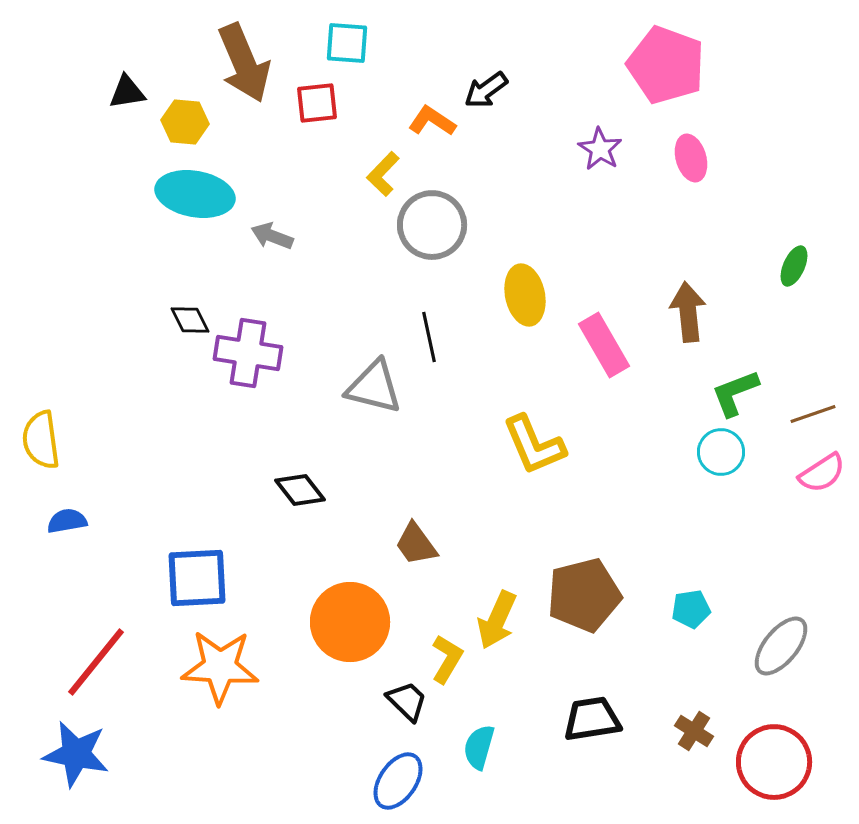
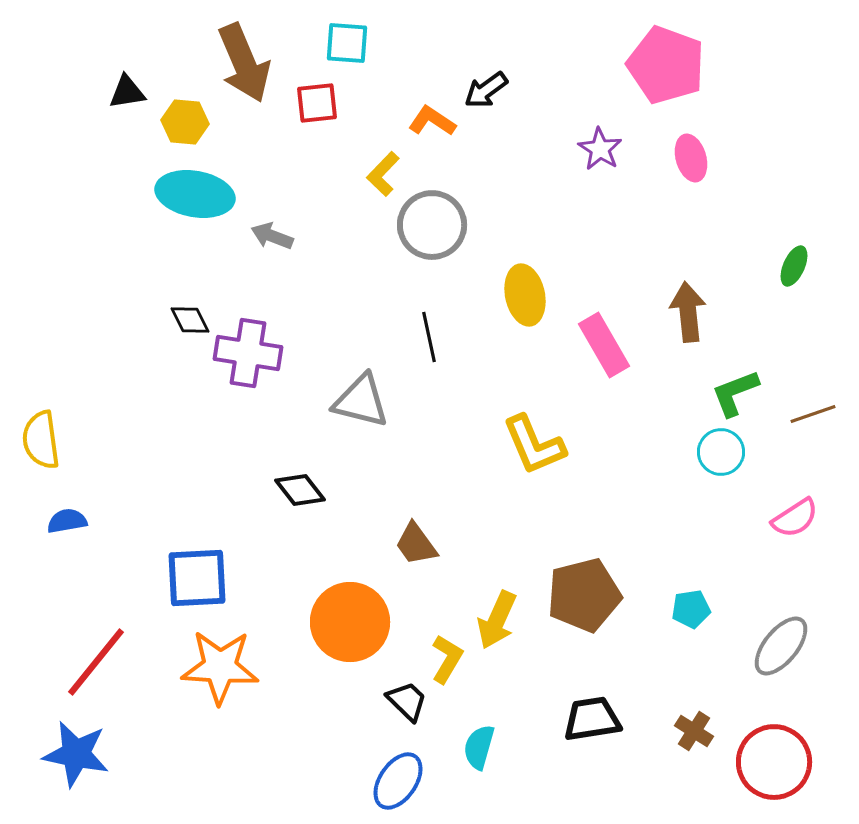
gray triangle at (374, 387): moved 13 px left, 14 px down
pink semicircle at (822, 473): moved 27 px left, 45 px down
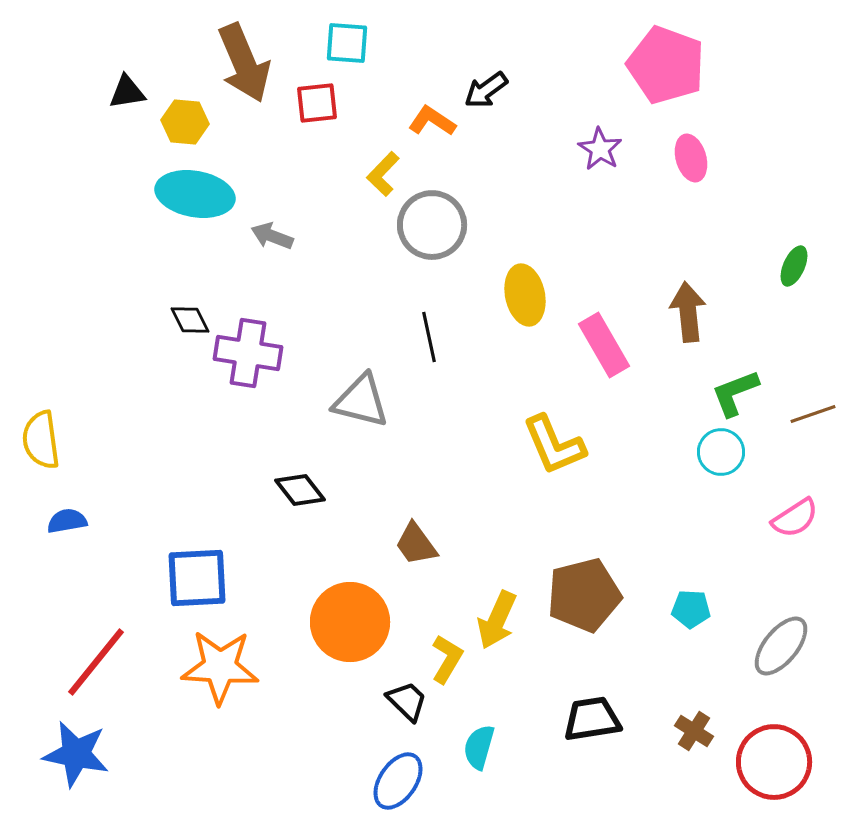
yellow L-shape at (534, 445): moved 20 px right
cyan pentagon at (691, 609): rotated 12 degrees clockwise
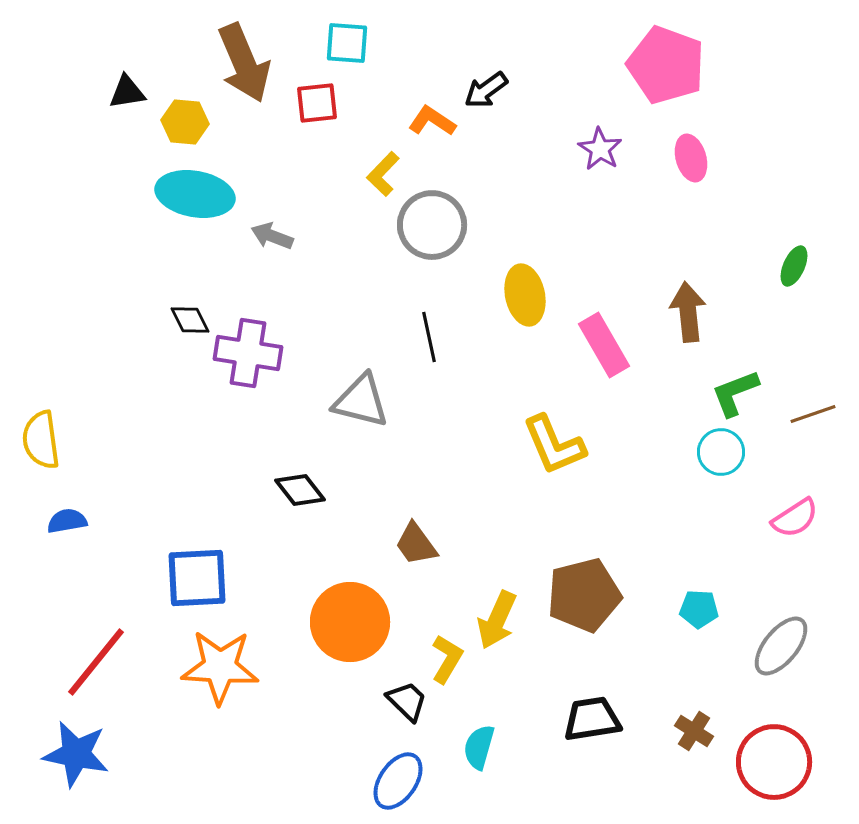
cyan pentagon at (691, 609): moved 8 px right
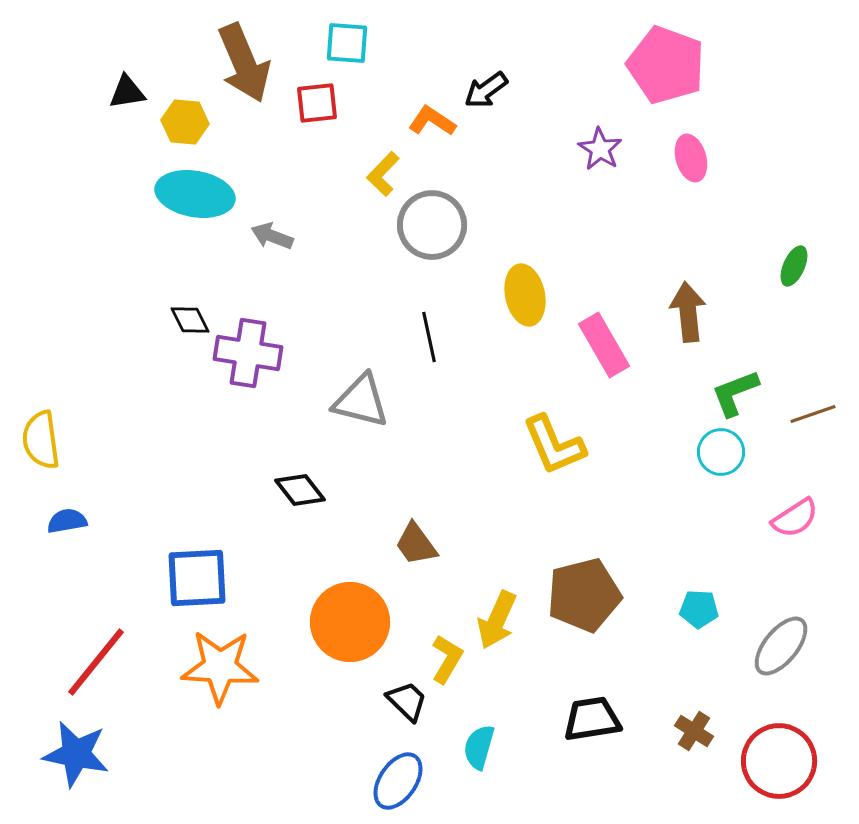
red circle at (774, 762): moved 5 px right, 1 px up
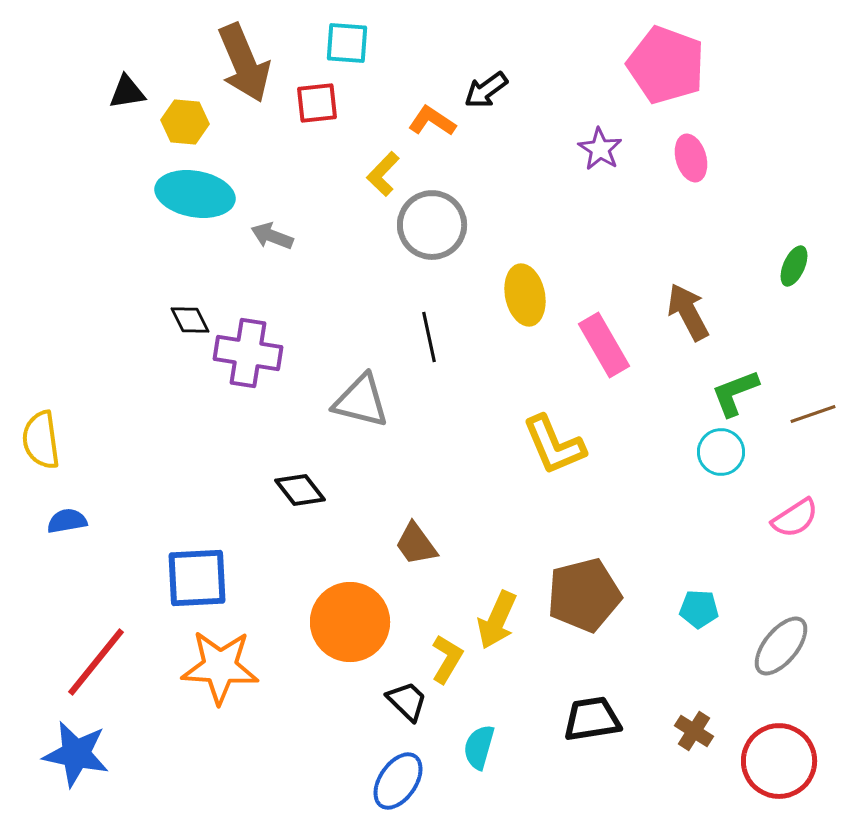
brown arrow at (688, 312): rotated 22 degrees counterclockwise
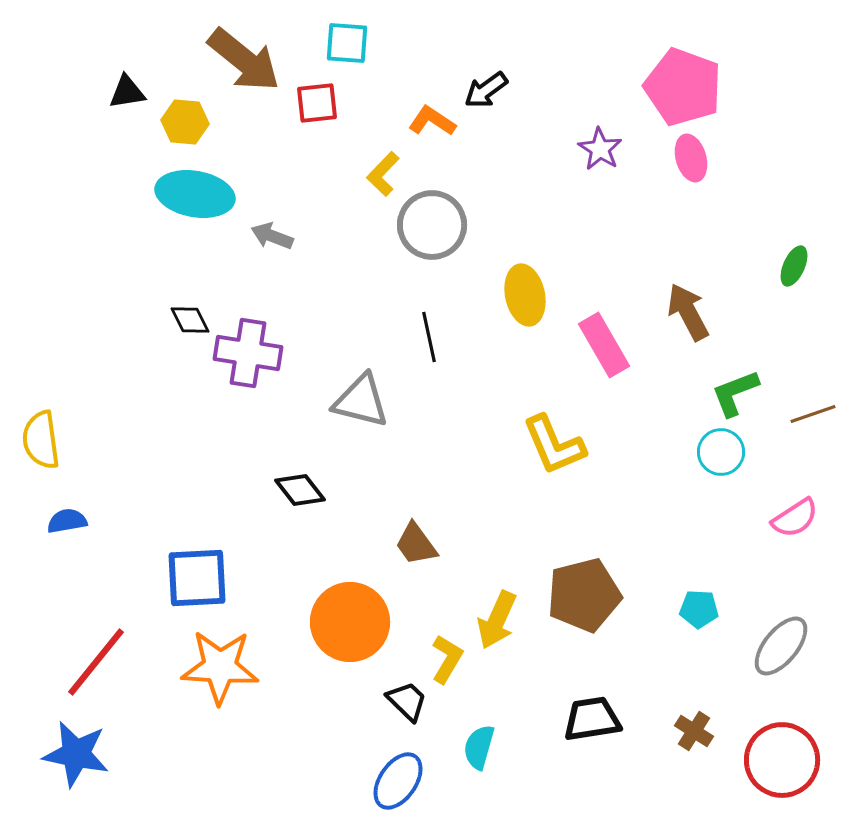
brown arrow at (244, 63): moved 3 px up; rotated 28 degrees counterclockwise
pink pentagon at (666, 65): moved 17 px right, 22 px down
red circle at (779, 761): moved 3 px right, 1 px up
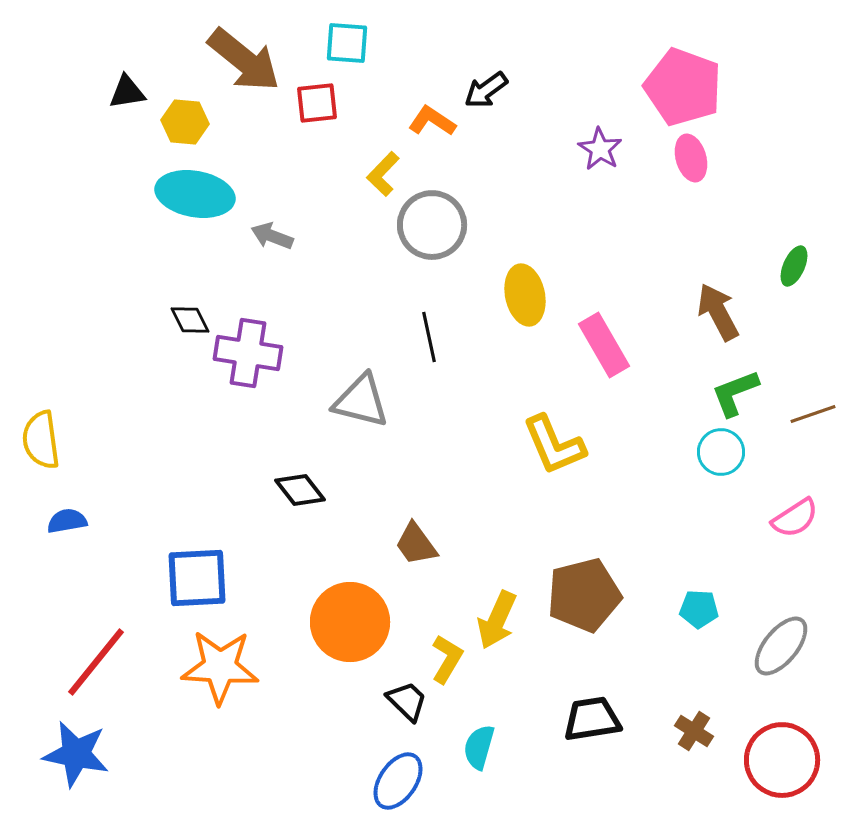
brown arrow at (688, 312): moved 30 px right
